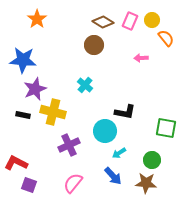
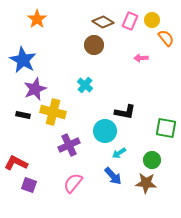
blue star: rotated 24 degrees clockwise
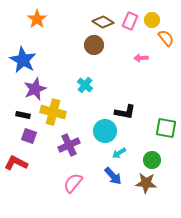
purple square: moved 49 px up
